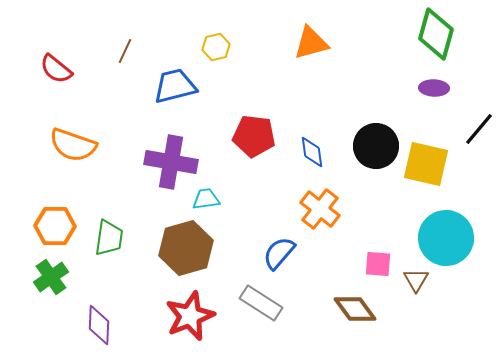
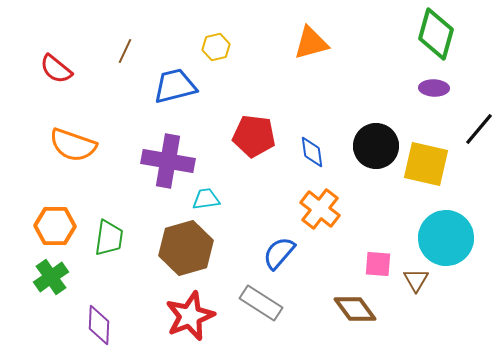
purple cross: moved 3 px left, 1 px up
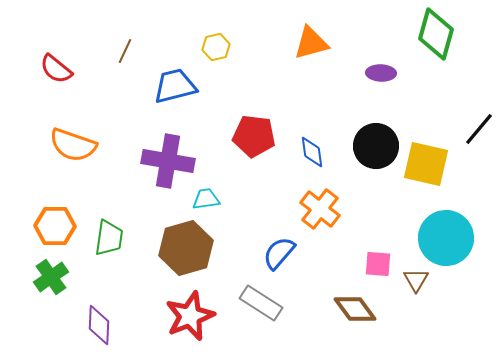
purple ellipse: moved 53 px left, 15 px up
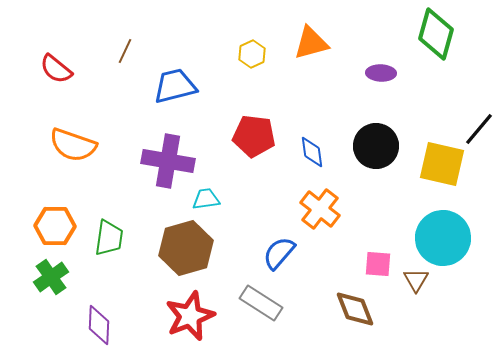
yellow hexagon: moved 36 px right, 7 px down; rotated 12 degrees counterclockwise
yellow square: moved 16 px right
cyan circle: moved 3 px left
brown diamond: rotated 15 degrees clockwise
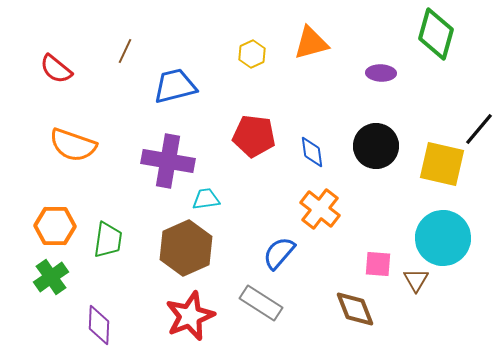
green trapezoid: moved 1 px left, 2 px down
brown hexagon: rotated 8 degrees counterclockwise
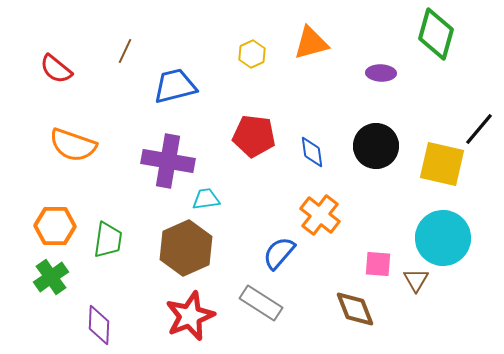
orange cross: moved 6 px down
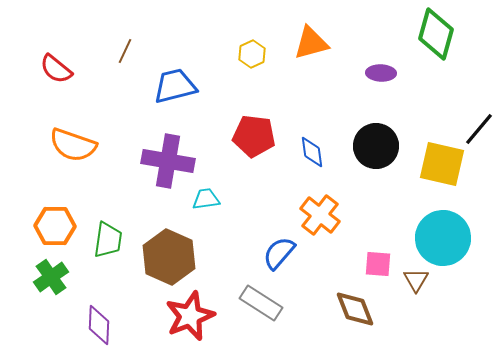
brown hexagon: moved 17 px left, 9 px down; rotated 12 degrees counterclockwise
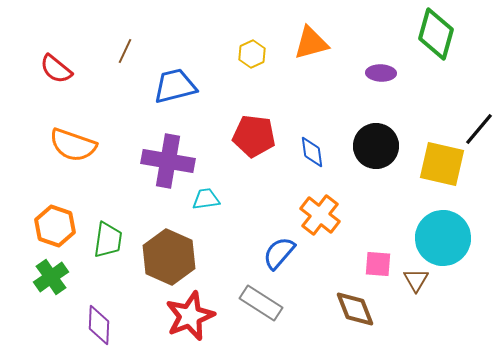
orange hexagon: rotated 18 degrees clockwise
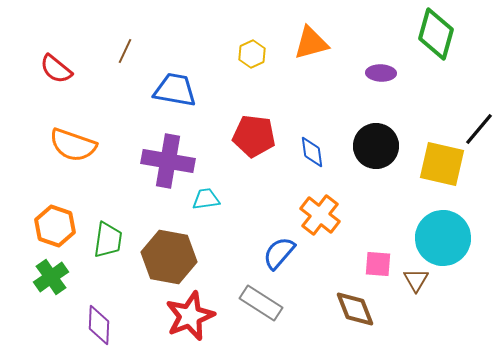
blue trapezoid: moved 4 px down; rotated 24 degrees clockwise
brown hexagon: rotated 14 degrees counterclockwise
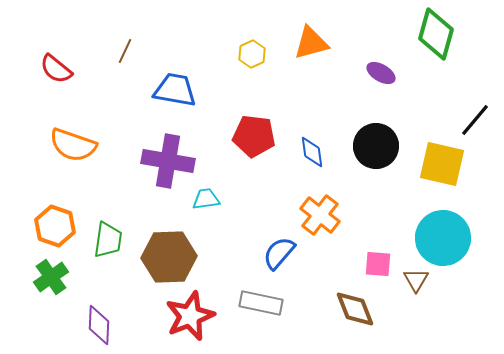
purple ellipse: rotated 28 degrees clockwise
black line: moved 4 px left, 9 px up
brown hexagon: rotated 12 degrees counterclockwise
gray rectangle: rotated 21 degrees counterclockwise
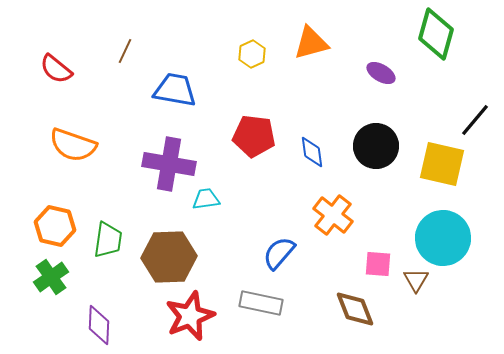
purple cross: moved 1 px right, 3 px down
orange cross: moved 13 px right
orange hexagon: rotated 6 degrees counterclockwise
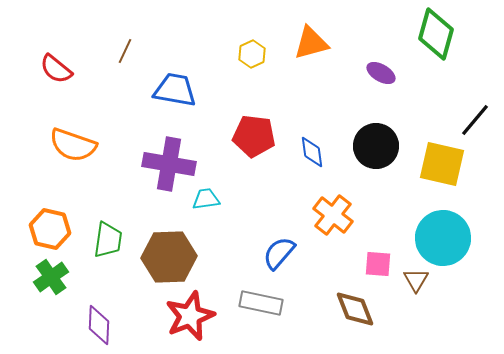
orange hexagon: moved 5 px left, 3 px down
